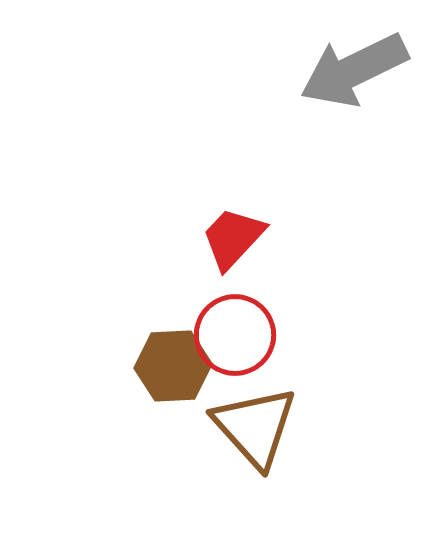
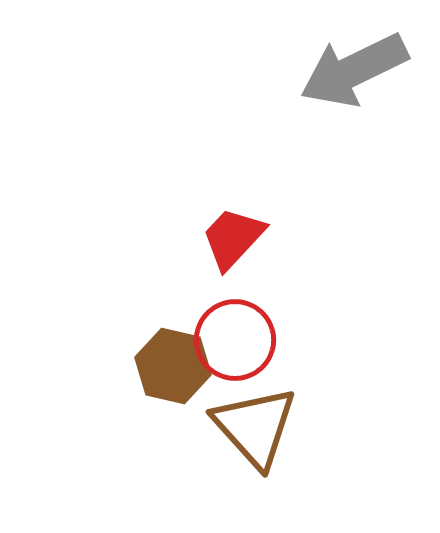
red circle: moved 5 px down
brown hexagon: rotated 16 degrees clockwise
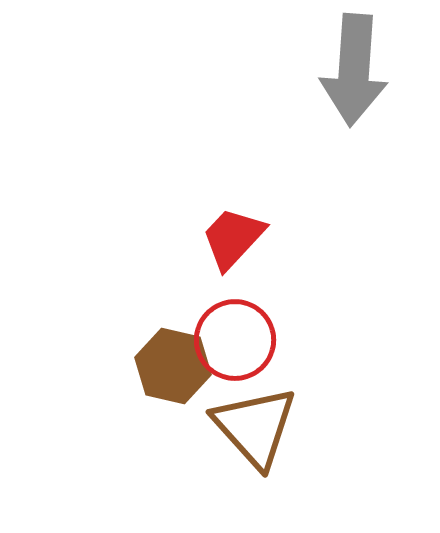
gray arrow: rotated 60 degrees counterclockwise
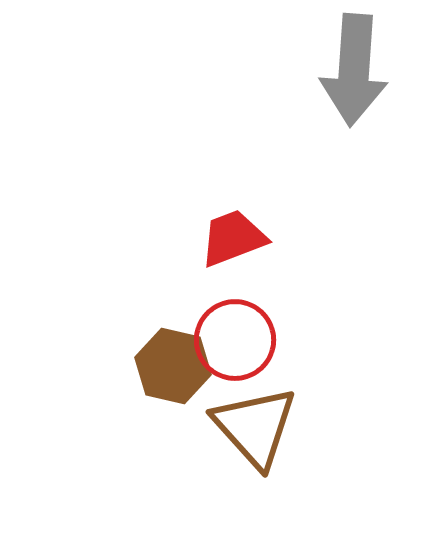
red trapezoid: rotated 26 degrees clockwise
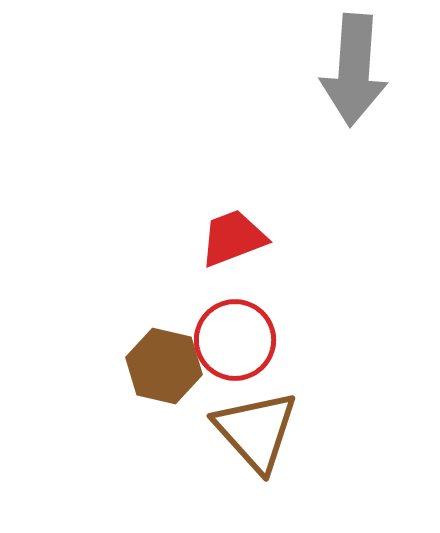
brown hexagon: moved 9 px left
brown triangle: moved 1 px right, 4 px down
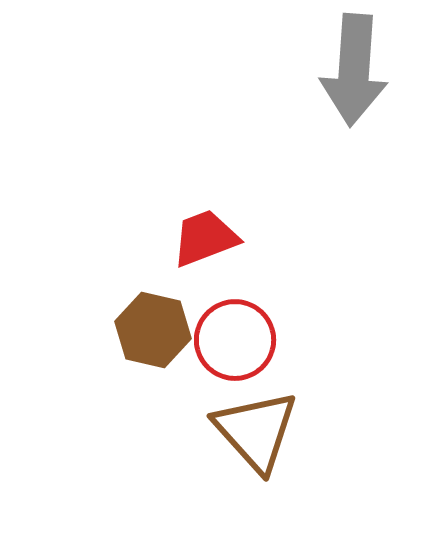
red trapezoid: moved 28 px left
brown hexagon: moved 11 px left, 36 px up
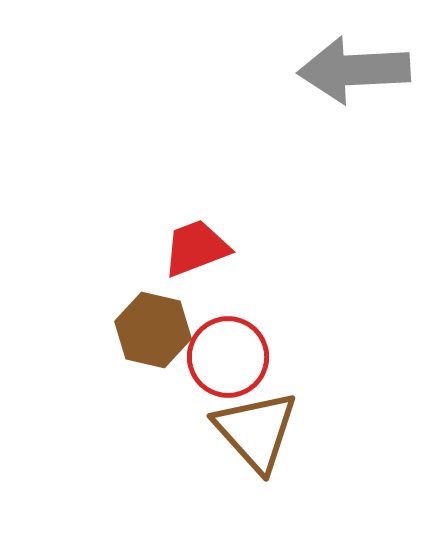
gray arrow: rotated 83 degrees clockwise
red trapezoid: moved 9 px left, 10 px down
red circle: moved 7 px left, 17 px down
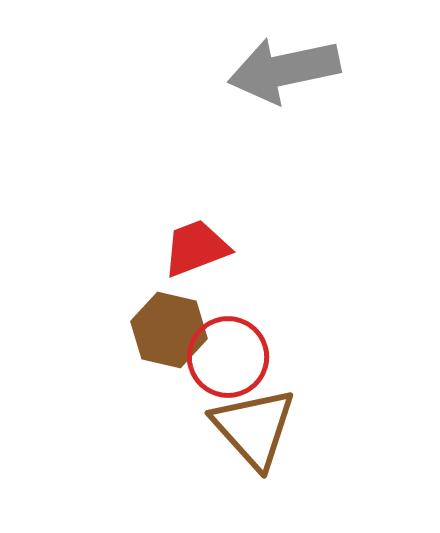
gray arrow: moved 70 px left; rotated 9 degrees counterclockwise
brown hexagon: moved 16 px right
brown triangle: moved 2 px left, 3 px up
